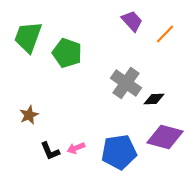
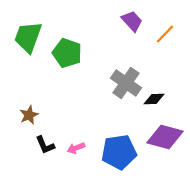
black L-shape: moved 5 px left, 6 px up
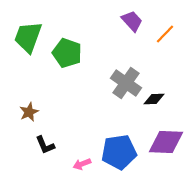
brown star: moved 3 px up
purple diamond: moved 1 px right, 5 px down; rotated 12 degrees counterclockwise
pink arrow: moved 6 px right, 16 px down
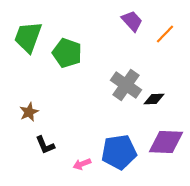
gray cross: moved 2 px down
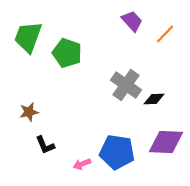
brown star: rotated 12 degrees clockwise
blue pentagon: moved 2 px left; rotated 16 degrees clockwise
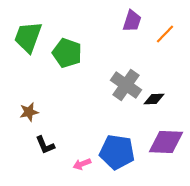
purple trapezoid: rotated 60 degrees clockwise
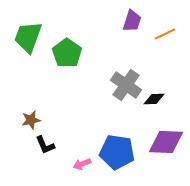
orange line: rotated 20 degrees clockwise
green pentagon: rotated 16 degrees clockwise
brown star: moved 2 px right, 8 px down
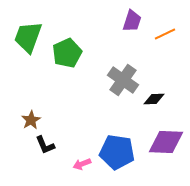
green pentagon: rotated 12 degrees clockwise
gray cross: moved 3 px left, 5 px up
brown star: rotated 18 degrees counterclockwise
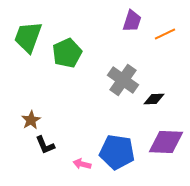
pink arrow: rotated 36 degrees clockwise
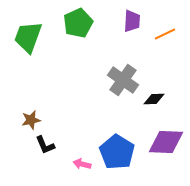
purple trapezoid: rotated 15 degrees counterclockwise
green pentagon: moved 11 px right, 30 px up
brown star: rotated 18 degrees clockwise
blue pentagon: rotated 24 degrees clockwise
